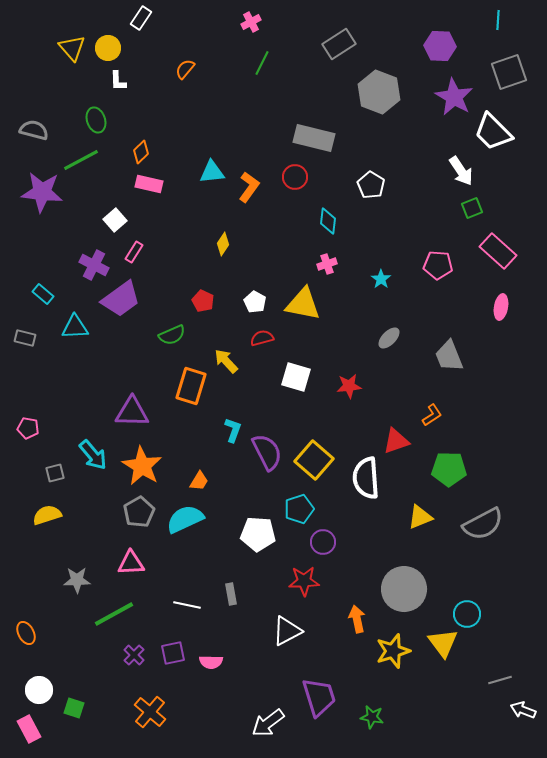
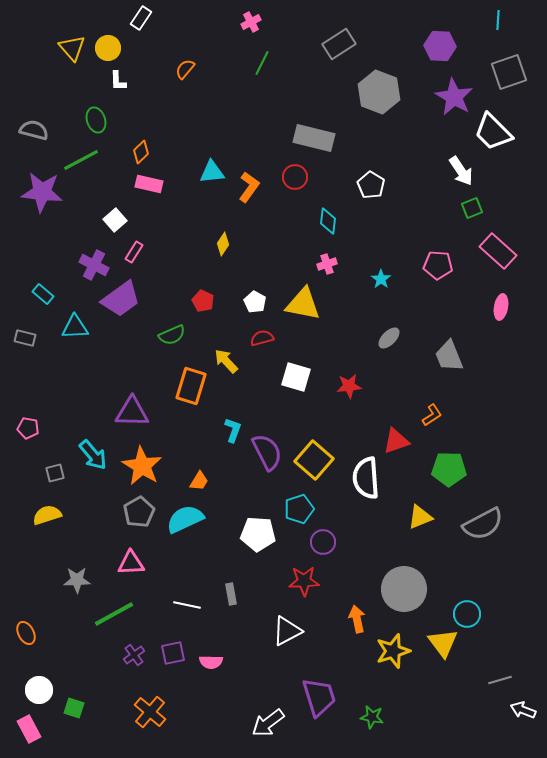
purple cross at (134, 655): rotated 10 degrees clockwise
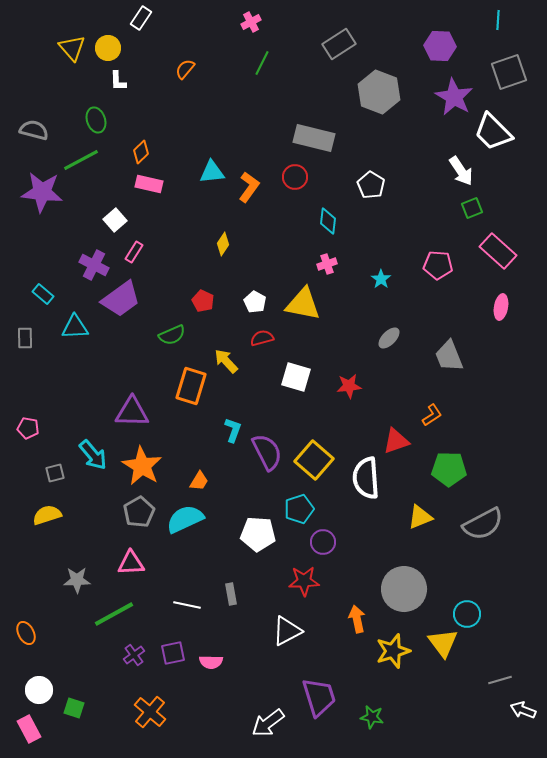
gray rectangle at (25, 338): rotated 75 degrees clockwise
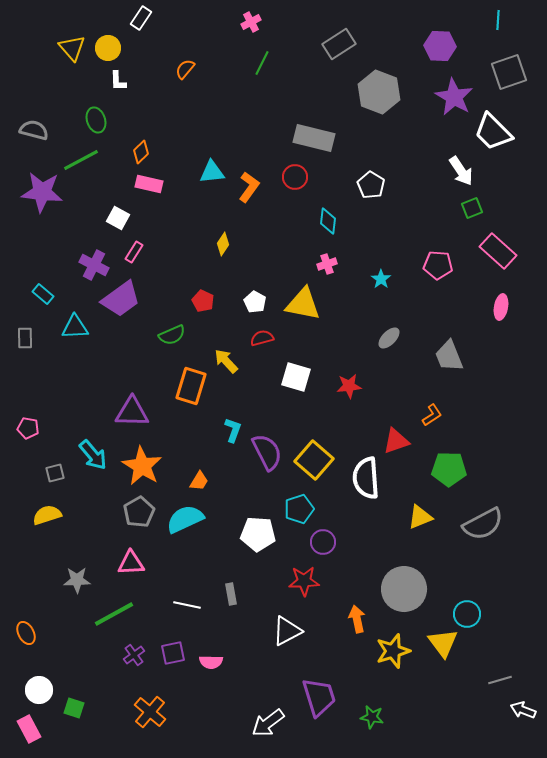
white square at (115, 220): moved 3 px right, 2 px up; rotated 20 degrees counterclockwise
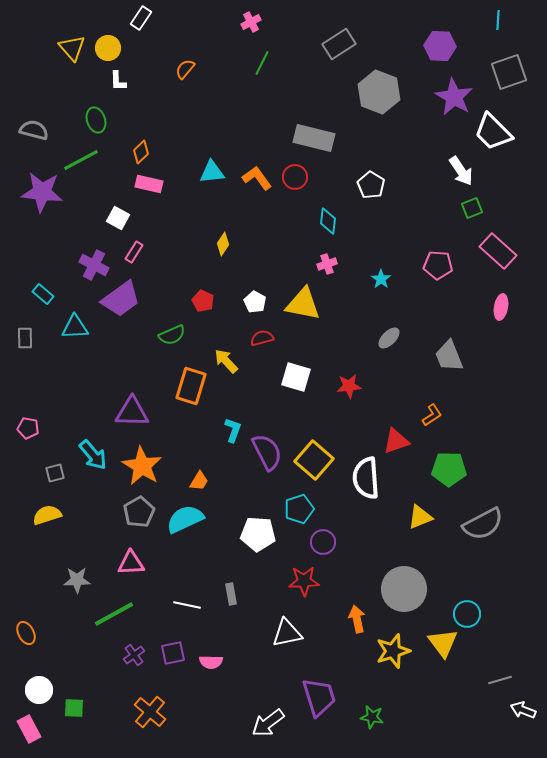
orange L-shape at (249, 187): moved 8 px right, 9 px up; rotated 72 degrees counterclockwise
white triangle at (287, 631): moved 2 px down; rotated 16 degrees clockwise
green square at (74, 708): rotated 15 degrees counterclockwise
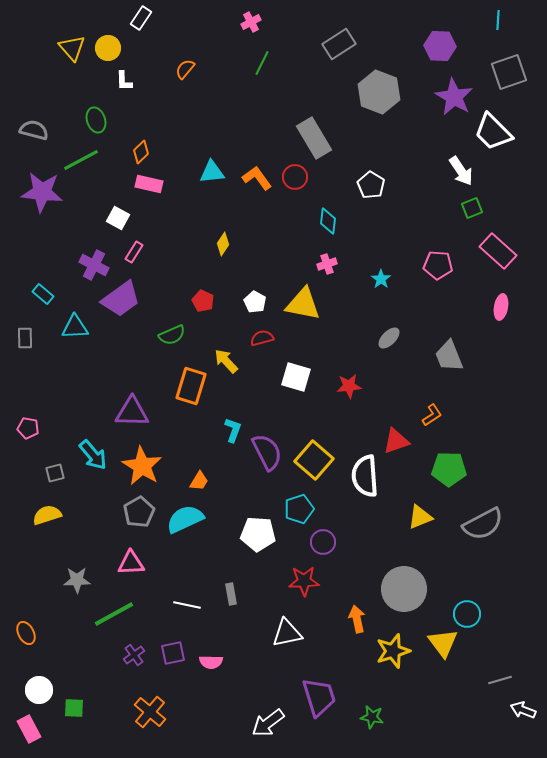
white L-shape at (118, 81): moved 6 px right
gray rectangle at (314, 138): rotated 45 degrees clockwise
white semicircle at (366, 478): moved 1 px left, 2 px up
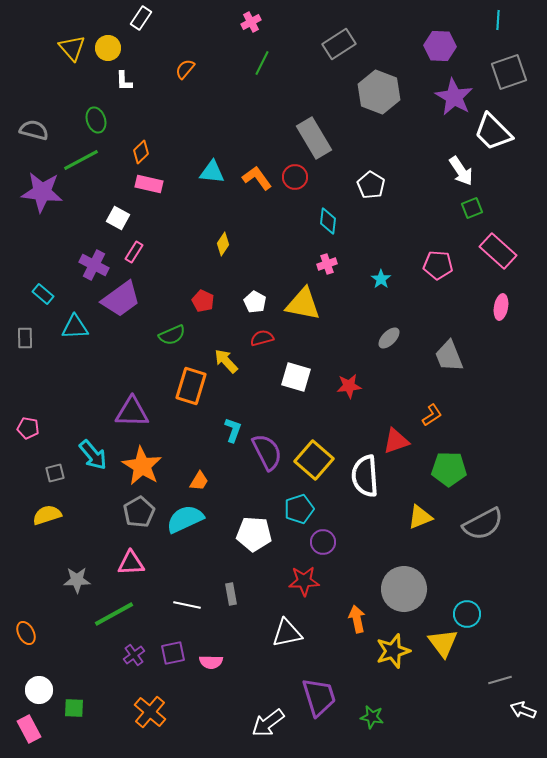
cyan triangle at (212, 172): rotated 12 degrees clockwise
white pentagon at (258, 534): moved 4 px left
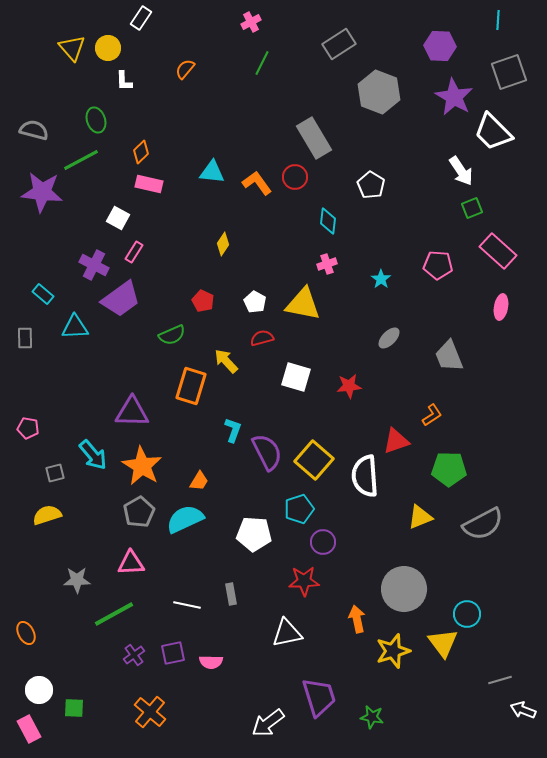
orange L-shape at (257, 178): moved 5 px down
